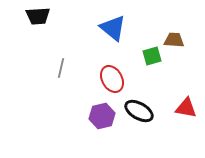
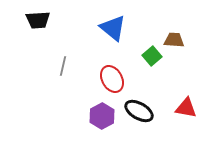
black trapezoid: moved 4 px down
green square: rotated 24 degrees counterclockwise
gray line: moved 2 px right, 2 px up
purple hexagon: rotated 15 degrees counterclockwise
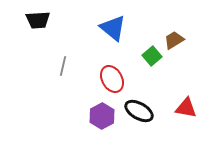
brown trapezoid: rotated 35 degrees counterclockwise
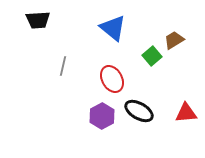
red triangle: moved 5 px down; rotated 15 degrees counterclockwise
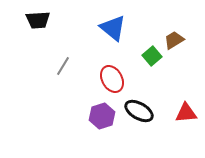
gray line: rotated 18 degrees clockwise
purple hexagon: rotated 10 degrees clockwise
